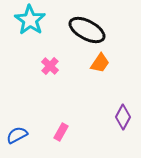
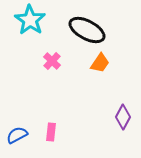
pink cross: moved 2 px right, 5 px up
pink rectangle: moved 10 px left; rotated 24 degrees counterclockwise
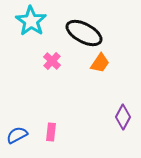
cyan star: moved 1 px right, 1 px down
black ellipse: moved 3 px left, 3 px down
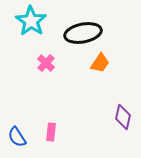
black ellipse: moved 1 px left; rotated 39 degrees counterclockwise
pink cross: moved 6 px left, 2 px down
purple diamond: rotated 15 degrees counterclockwise
blue semicircle: moved 2 px down; rotated 95 degrees counterclockwise
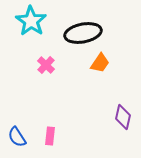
pink cross: moved 2 px down
pink rectangle: moved 1 px left, 4 px down
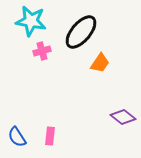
cyan star: rotated 24 degrees counterclockwise
black ellipse: moved 2 px left, 1 px up; rotated 39 degrees counterclockwise
pink cross: moved 4 px left, 14 px up; rotated 30 degrees clockwise
purple diamond: rotated 65 degrees counterclockwise
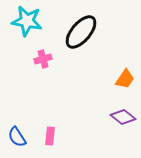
cyan star: moved 4 px left
pink cross: moved 1 px right, 8 px down
orange trapezoid: moved 25 px right, 16 px down
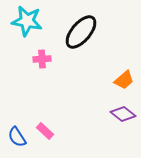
pink cross: moved 1 px left; rotated 12 degrees clockwise
orange trapezoid: moved 1 px left, 1 px down; rotated 15 degrees clockwise
purple diamond: moved 3 px up
pink rectangle: moved 5 px left, 5 px up; rotated 54 degrees counterclockwise
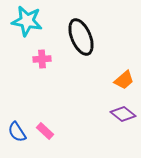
black ellipse: moved 5 px down; rotated 63 degrees counterclockwise
blue semicircle: moved 5 px up
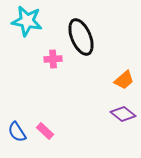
pink cross: moved 11 px right
